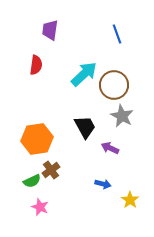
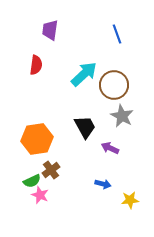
yellow star: rotated 30 degrees clockwise
pink star: moved 12 px up
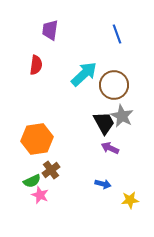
black trapezoid: moved 19 px right, 4 px up
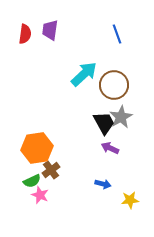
red semicircle: moved 11 px left, 31 px up
gray star: moved 1 px left, 1 px down; rotated 15 degrees clockwise
orange hexagon: moved 9 px down
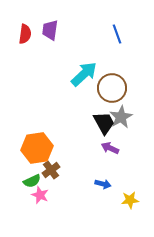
brown circle: moved 2 px left, 3 px down
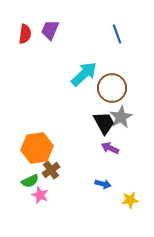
purple trapezoid: rotated 15 degrees clockwise
green semicircle: moved 2 px left
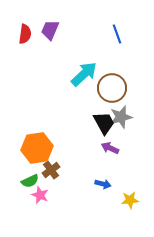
gray star: rotated 15 degrees clockwise
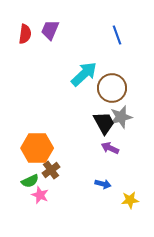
blue line: moved 1 px down
orange hexagon: rotated 8 degrees clockwise
